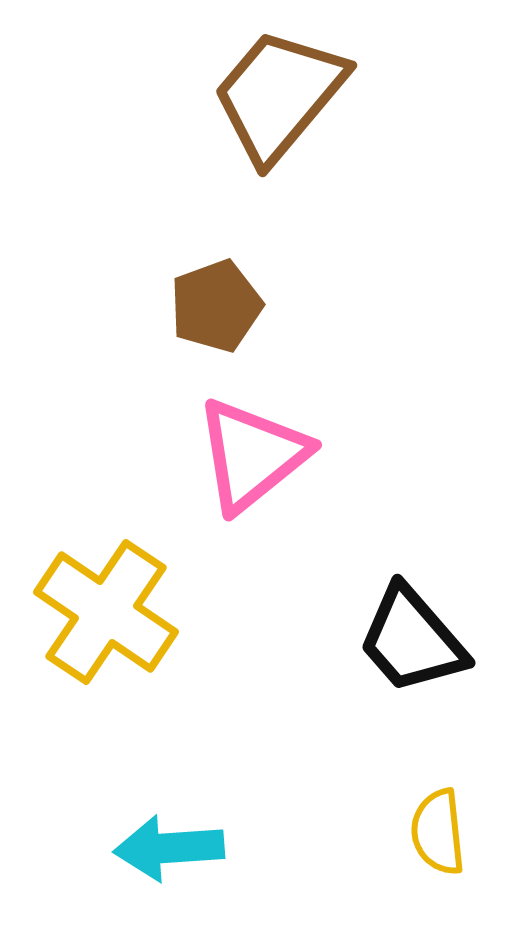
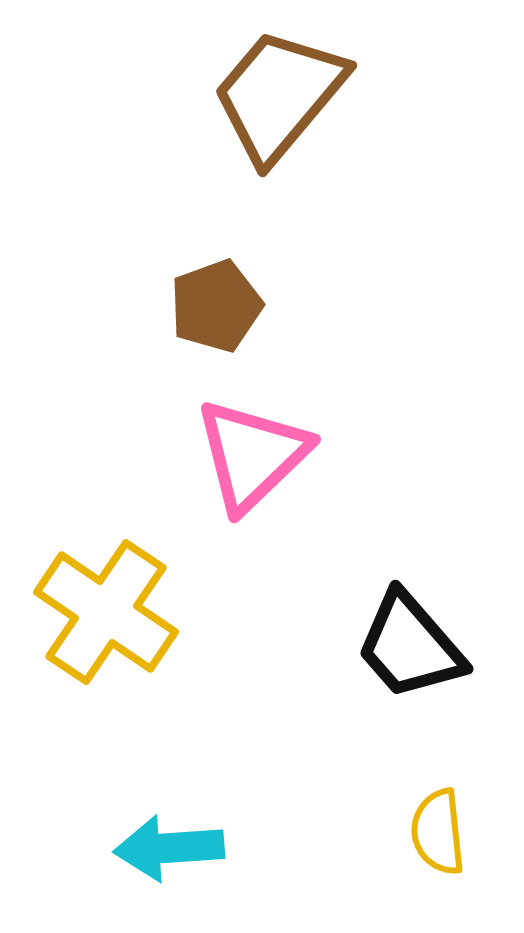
pink triangle: rotated 5 degrees counterclockwise
black trapezoid: moved 2 px left, 6 px down
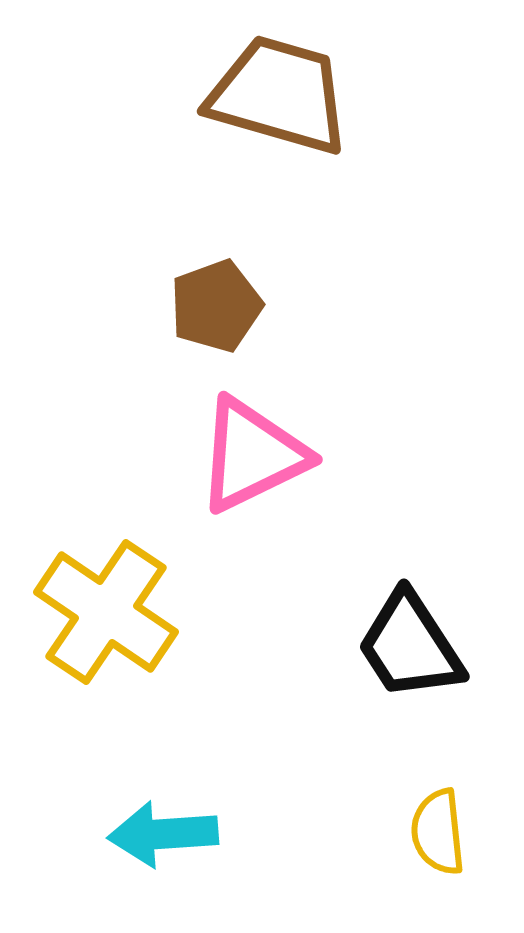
brown trapezoid: rotated 66 degrees clockwise
pink triangle: rotated 18 degrees clockwise
black trapezoid: rotated 8 degrees clockwise
cyan arrow: moved 6 px left, 14 px up
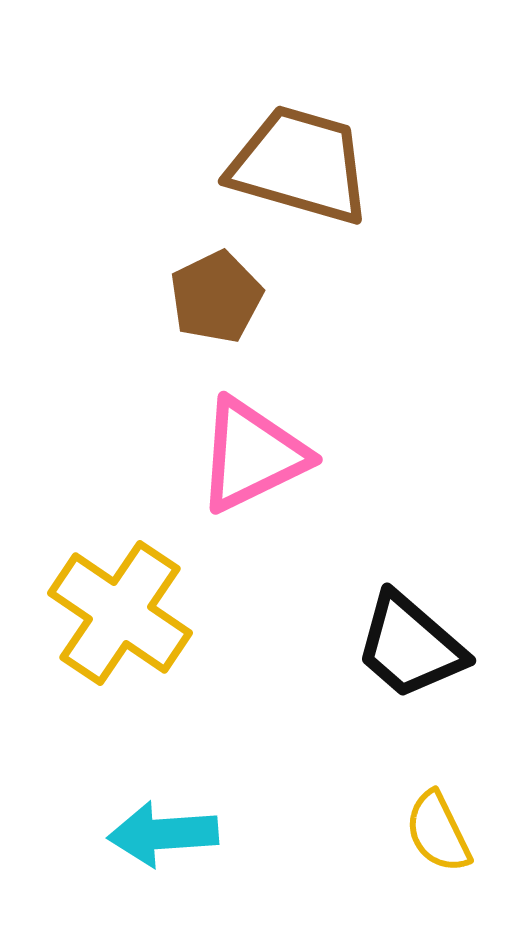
brown trapezoid: moved 21 px right, 70 px down
brown pentagon: moved 9 px up; rotated 6 degrees counterclockwise
yellow cross: moved 14 px right, 1 px down
black trapezoid: rotated 16 degrees counterclockwise
yellow semicircle: rotated 20 degrees counterclockwise
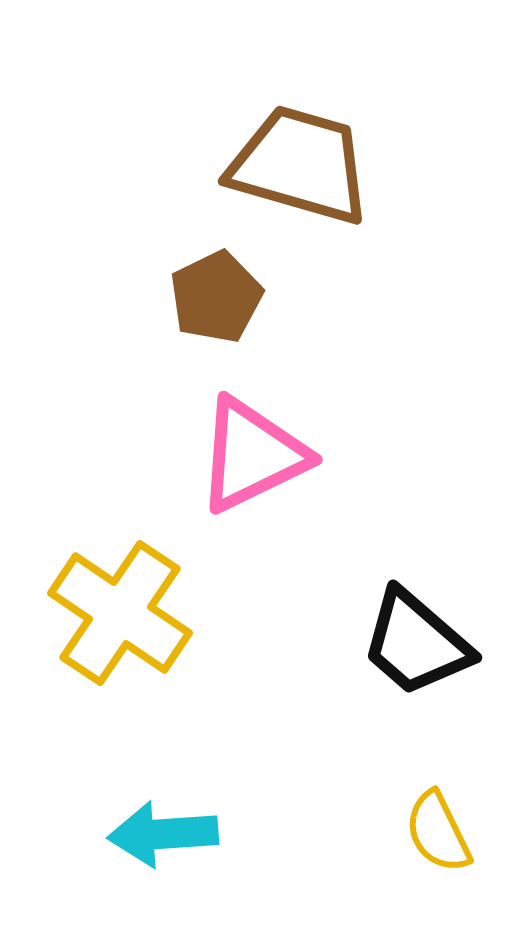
black trapezoid: moved 6 px right, 3 px up
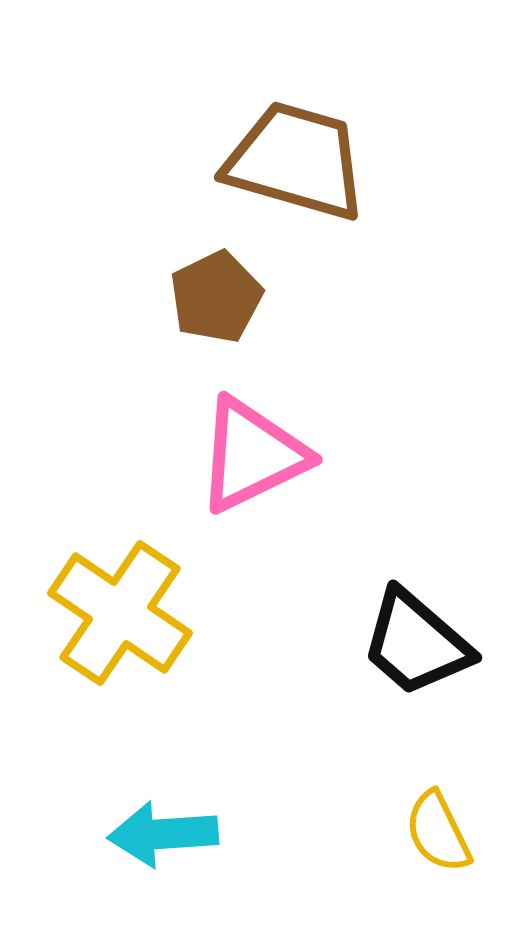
brown trapezoid: moved 4 px left, 4 px up
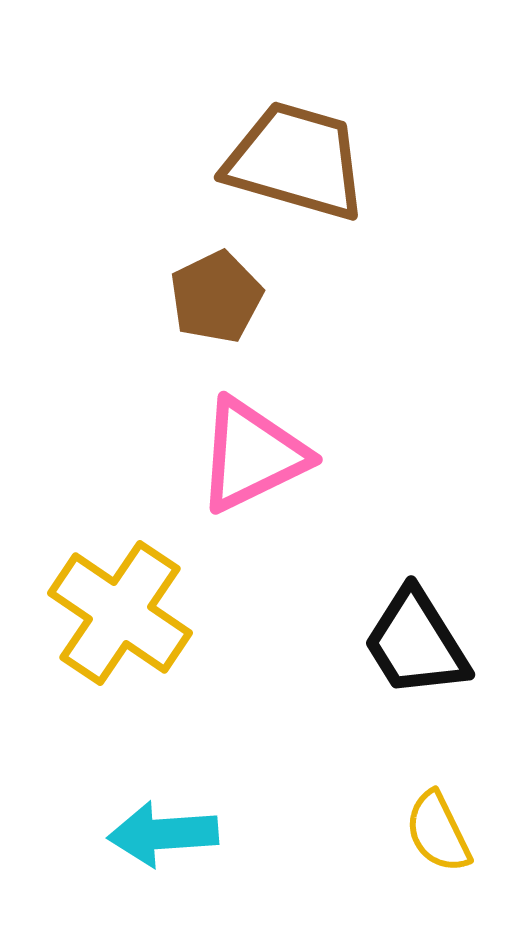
black trapezoid: rotated 17 degrees clockwise
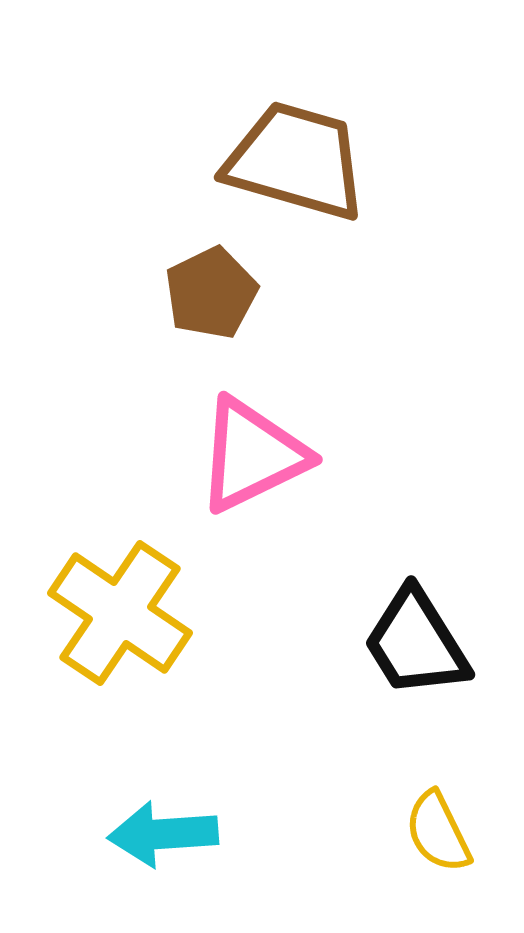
brown pentagon: moved 5 px left, 4 px up
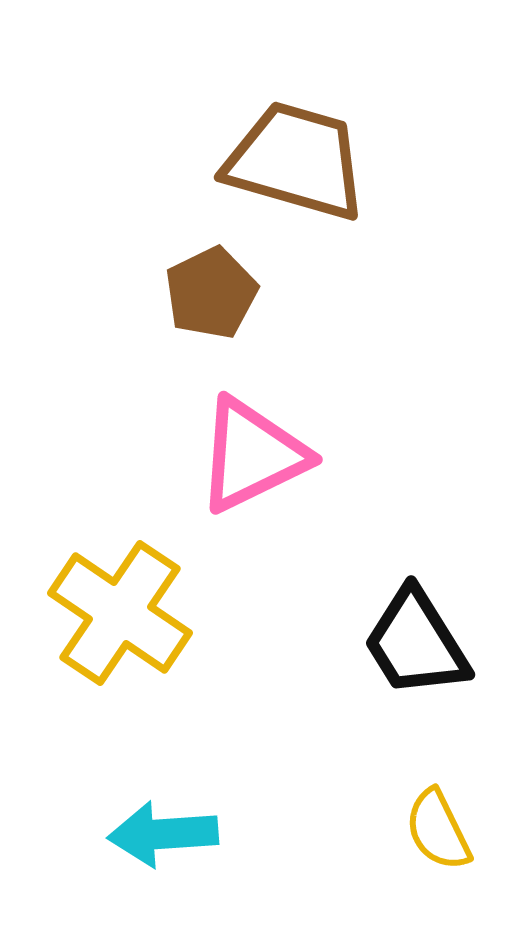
yellow semicircle: moved 2 px up
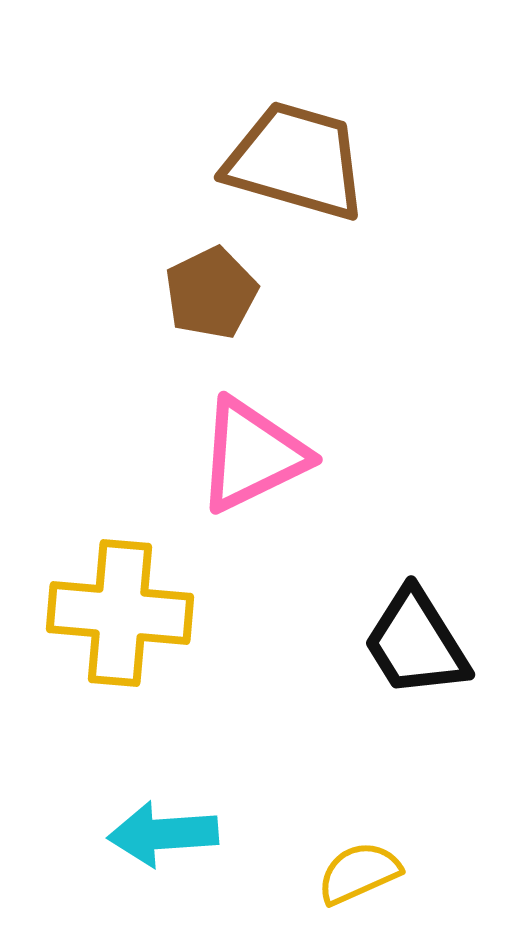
yellow cross: rotated 29 degrees counterclockwise
yellow semicircle: moved 79 px left, 43 px down; rotated 92 degrees clockwise
